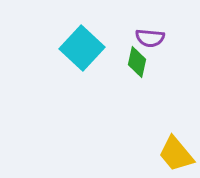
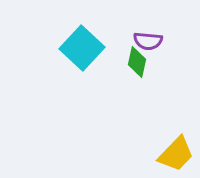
purple semicircle: moved 2 px left, 3 px down
yellow trapezoid: rotated 96 degrees counterclockwise
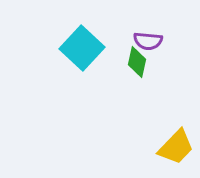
yellow trapezoid: moved 7 px up
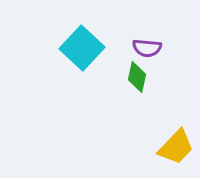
purple semicircle: moved 1 px left, 7 px down
green diamond: moved 15 px down
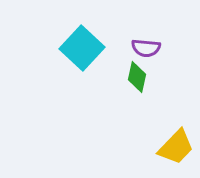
purple semicircle: moved 1 px left
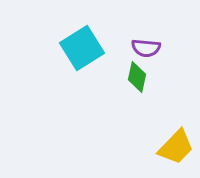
cyan square: rotated 15 degrees clockwise
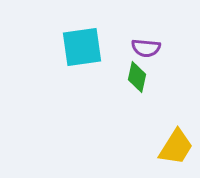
cyan square: moved 1 px up; rotated 24 degrees clockwise
yellow trapezoid: rotated 12 degrees counterclockwise
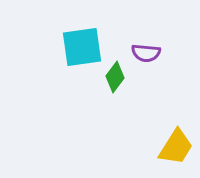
purple semicircle: moved 5 px down
green diamond: moved 22 px left; rotated 24 degrees clockwise
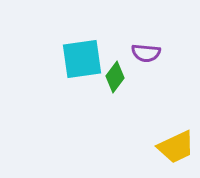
cyan square: moved 12 px down
yellow trapezoid: rotated 33 degrees clockwise
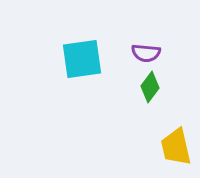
green diamond: moved 35 px right, 10 px down
yellow trapezoid: rotated 102 degrees clockwise
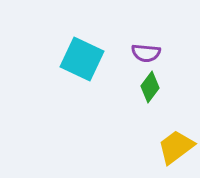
cyan square: rotated 33 degrees clockwise
yellow trapezoid: rotated 66 degrees clockwise
